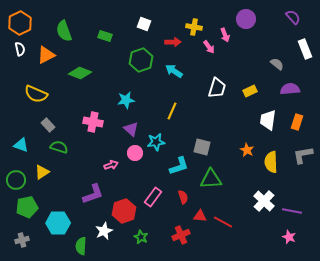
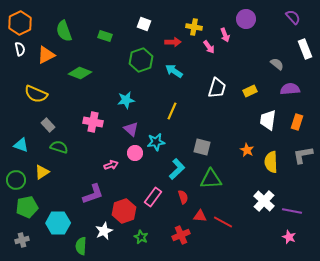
cyan L-shape at (179, 166): moved 2 px left, 3 px down; rotated 25 degrees counterclockwise
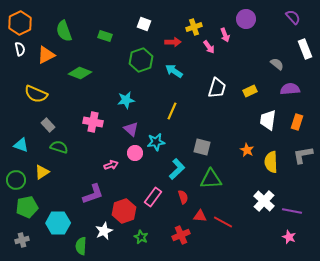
yellow cross at (194, 27): rotated 28 degrees counterclockwise
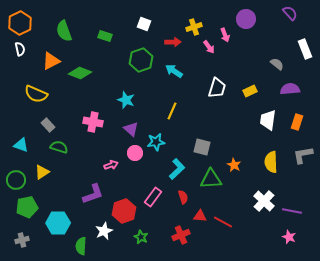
purple semicircle at (293, 17): moved 3 px left, 4 px up
orange triangle at (46, 55): moved 5 px right, 6 px down
cyan star at (126, 100): rotated 30 degrees clockwise
orange star at (247, 150): moved 13 px left, 15 px down
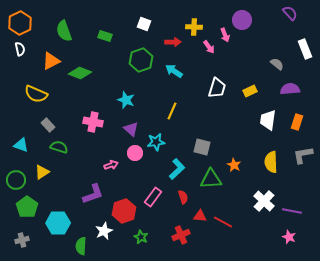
purple circle at (246, 19): moved 4 px left, 1 px down
yellow cross at (194, 27): rotated 21 degrees clockwise
green pentagon at (27, 207): rotated 25 degrees counterclockwise
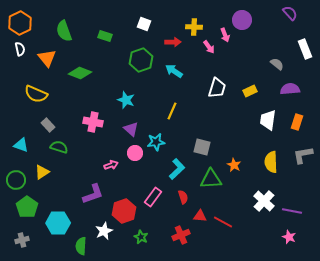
orange triangle at (51, 61): moved 4 px left, 3 px up; rotated 42 degrees counterclockwise
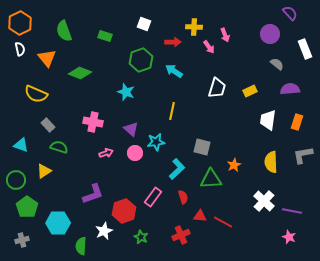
purple circle at (242, 20): moved 28 px right, 14 px down
cyan star at (126, 100): moved 8 px up
yellow line at (172, 111): rotated 12 degrees counterclockwise
pink arrow at (111, 165): moved 5 px left, 12 px up
orange star at (234, 165): rotated 16 degrees clockwise
yellow triangle at (42, 172): moved 2 px right, 1 px up
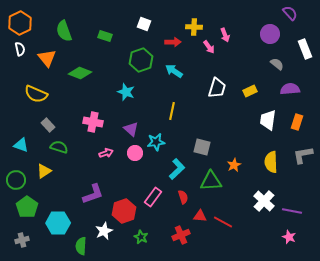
green triangle at (211, 179): moved 2 px down
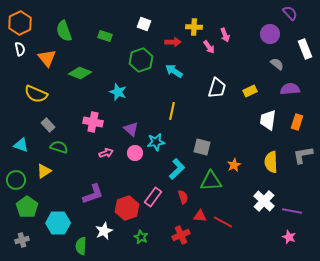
cyan star at (126, 92): moved 8 px left
red hexagon at (124, 211): moved 3 px right, 3 px up
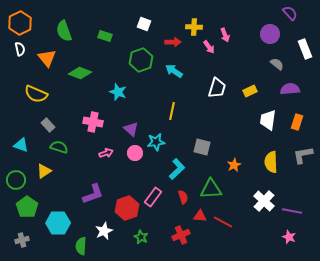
green triangle at (211, 181): moved 8 px down
